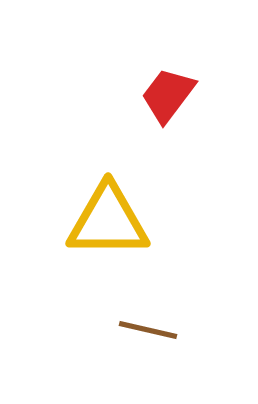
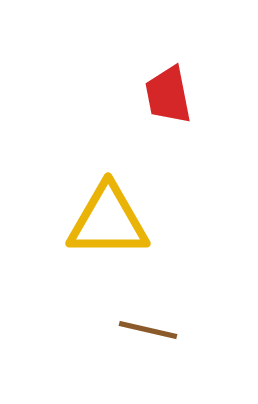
red trapezoid: rotated 48 degrees counterclockwise
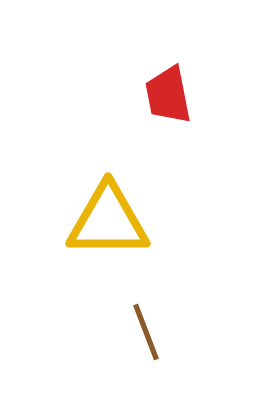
brown line: moved 2 px left, 2 px down; rotated 56 degrees clockwise
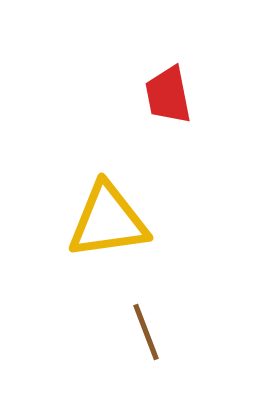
yellow triangle: rotated 8 degrees counterclockwise
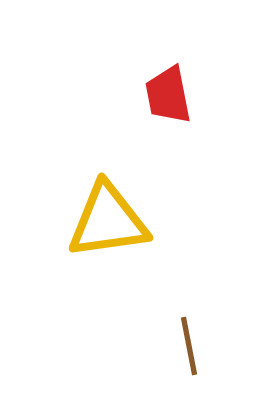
brown line: moved 43 px right, 14 px down; rotated 10 degrees clockwise
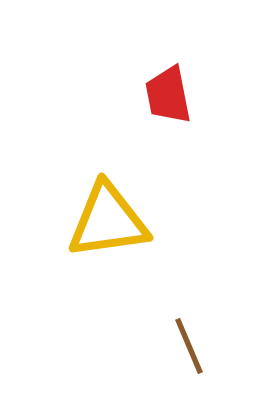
brown line: rotated 12 degrees counterclockwise
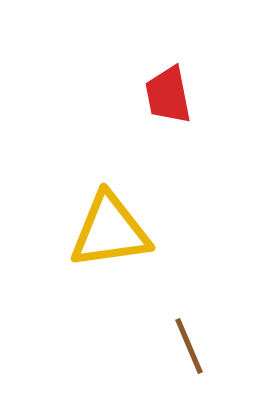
yellow triangle: moved 2 px right, 10 px down
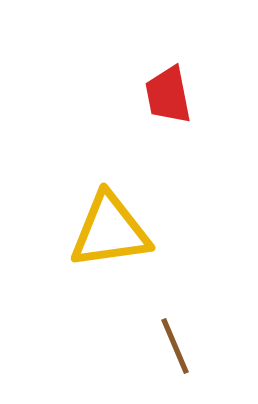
brown line: moved 14 px left
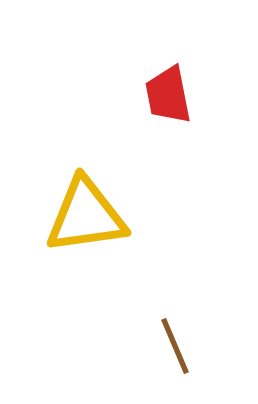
yellow triangle: moved 24 px left, 15 px up
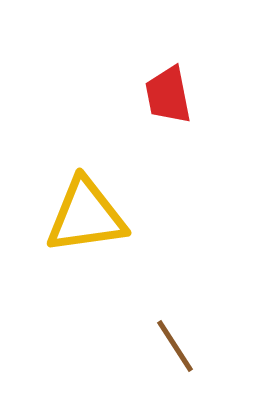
brown line: rotated 10 degrees counterclockwise
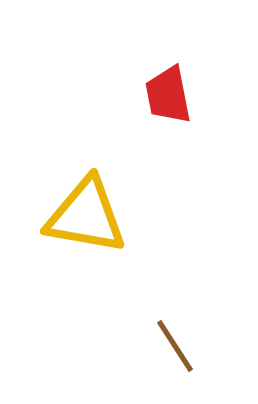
yellow triangle: rotated 18 degrees clockwise
